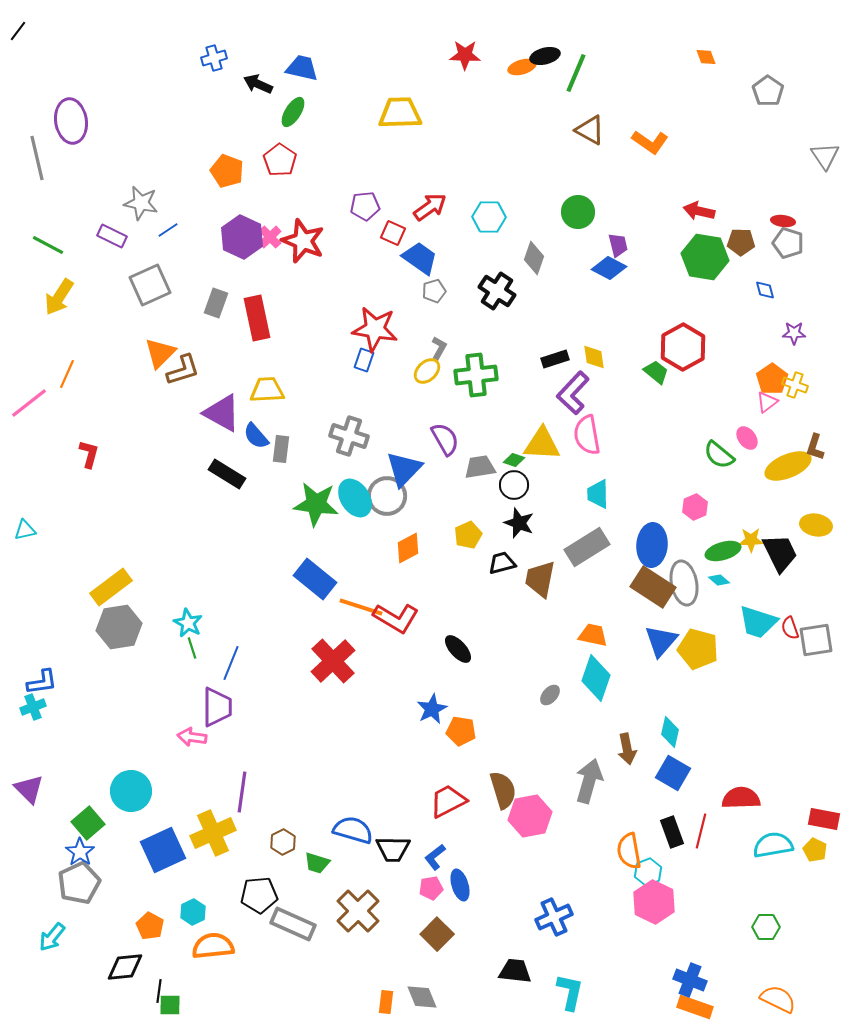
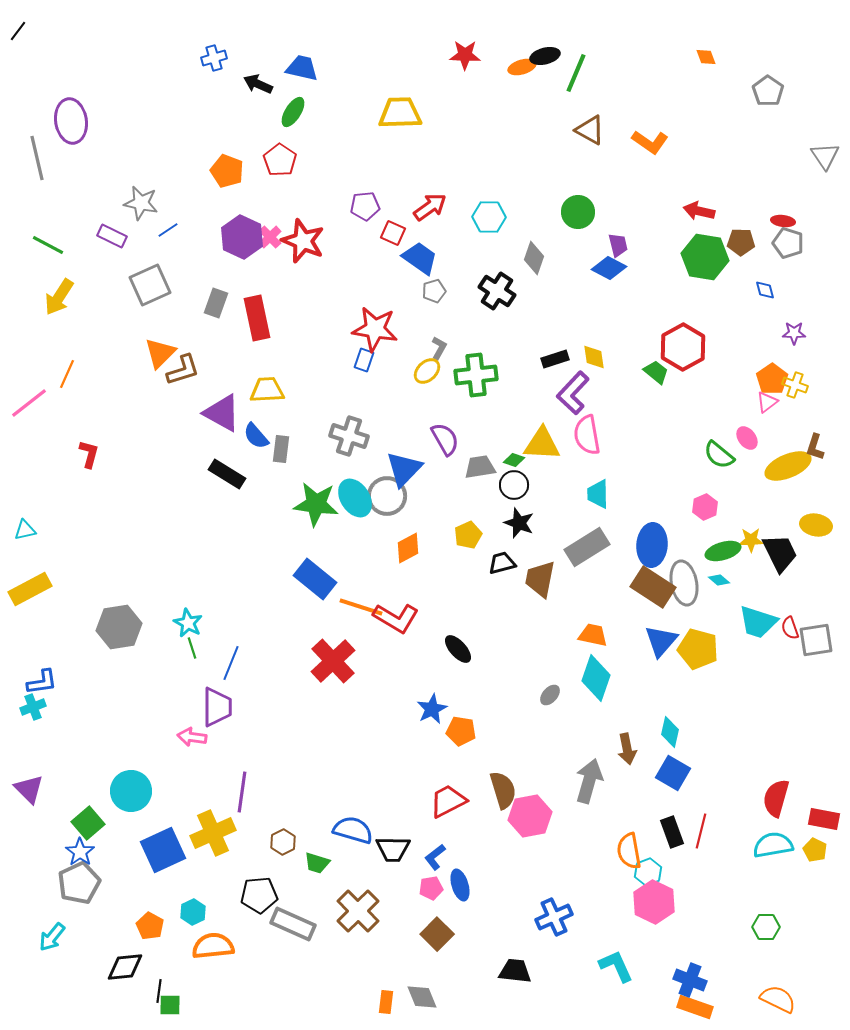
pink hexagon at (695, 507): moved 10 px right
yellow rectangle at (111, 587): moved 81 px left, 2 px down; rotated 9 degrees clockwise
red semicircle at (741, 798): moved 35 px right; rotated 72 degrees counterclockwise
cyan L-shape at (570, 992): moved 46 px right, 26 px up; rotated 36 degrees counterclockwise
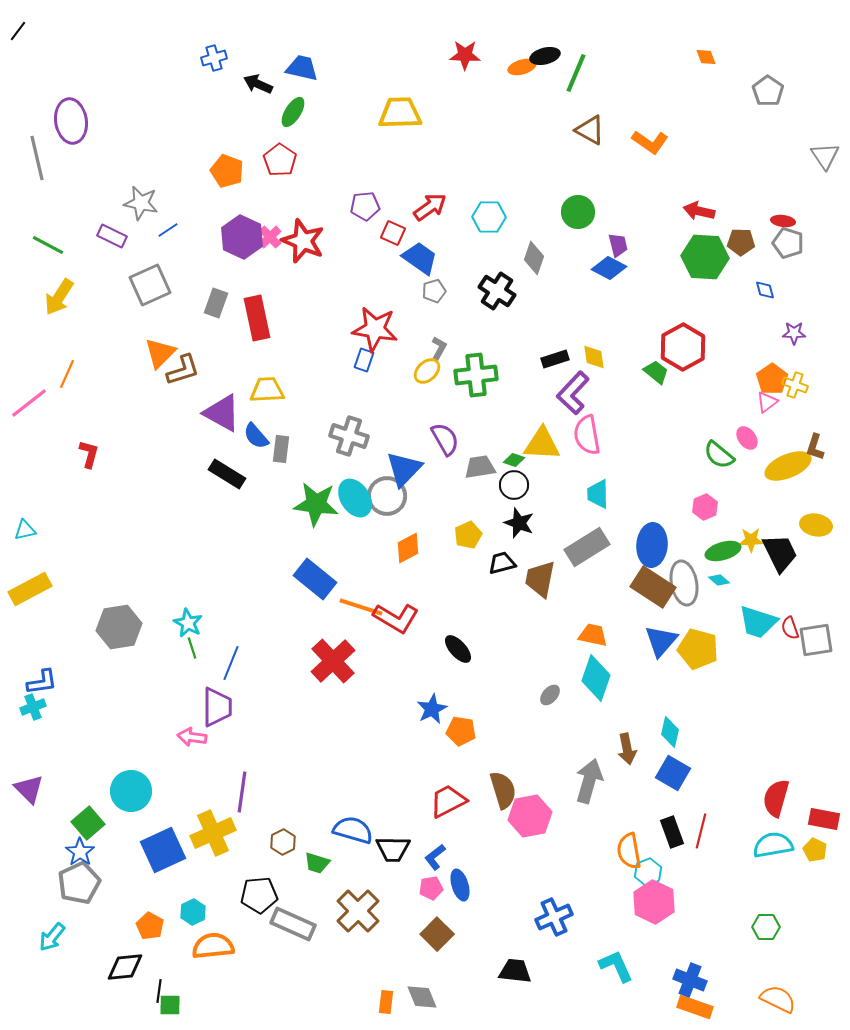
green hexagon at (705, 257): rotated 6 degrees counterclockwise
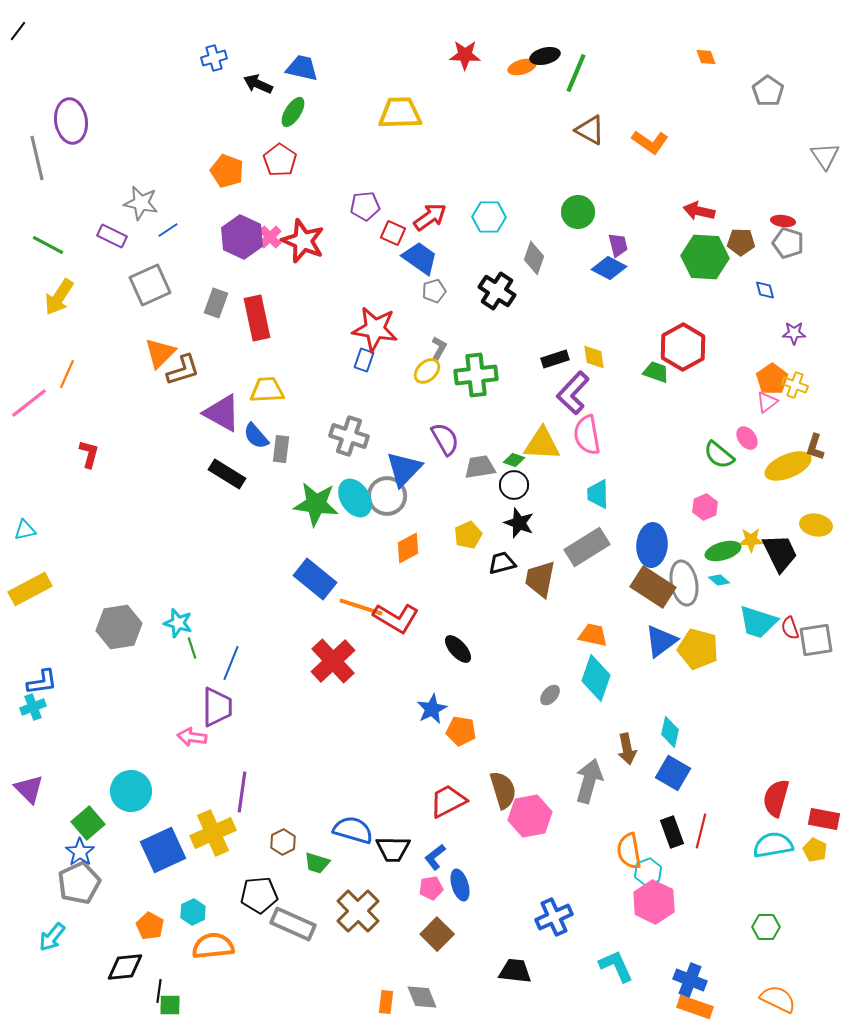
red arrow at (430, 207): moved 10 px down
green trapezoid at (656, 372): rotated 20 degrees counterclockwise
cyan star at (188, 623): moved 10 px left; rotated 12 degrees counterclockwise
blue triangle at (661, 641): rotated 12 degrees clockwise
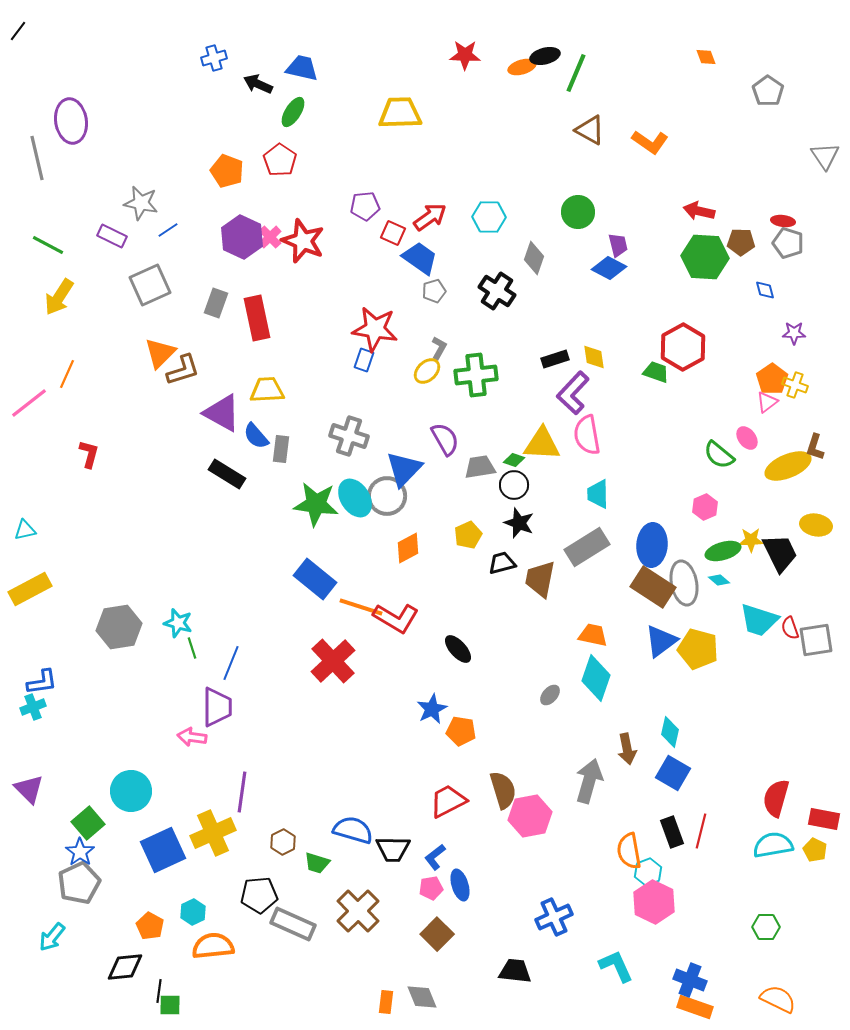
cyan trapezoid at (758, 622): moved 1 px right, 2 px up
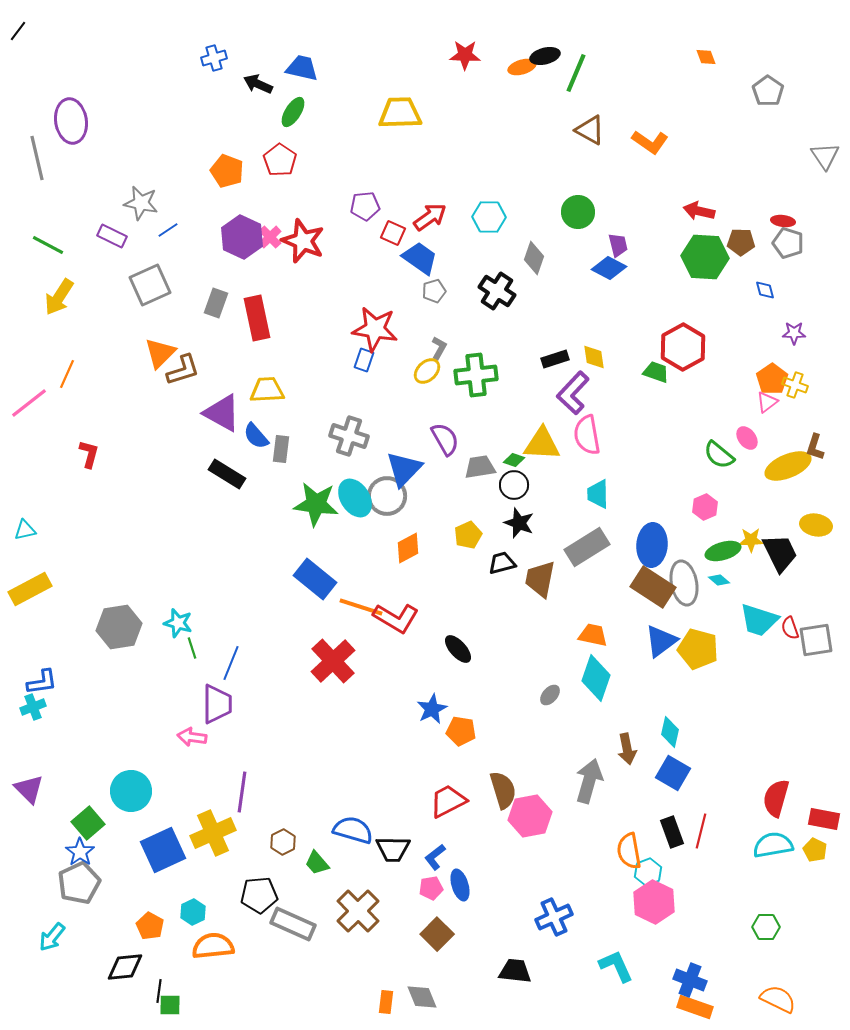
purple trapezoid at (217, 707): moved 3 px up
green trapezoid at (317, 863): rotated 32 degrees clockwise
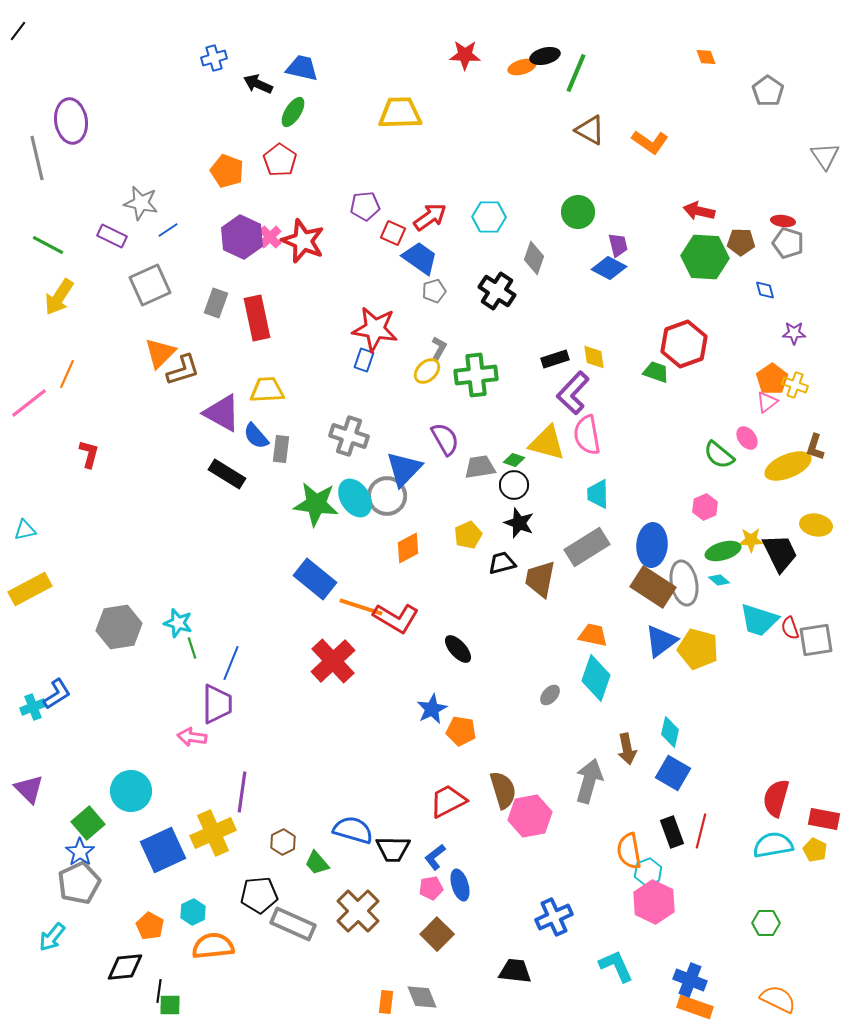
red hexagon at (683, 347): moved 1 px right, 3 px up; rotated 9 degrees clockwise
yellow triangle at (542, 444): moved 5 px right, 1 px up; rotated 12 degrees clockwise
blue L-shape at (42, 682): moved 15 px right, 12 px down; rotated 24 degrees counterclockwise
green hexagon at (766, 927): moved 4 px up
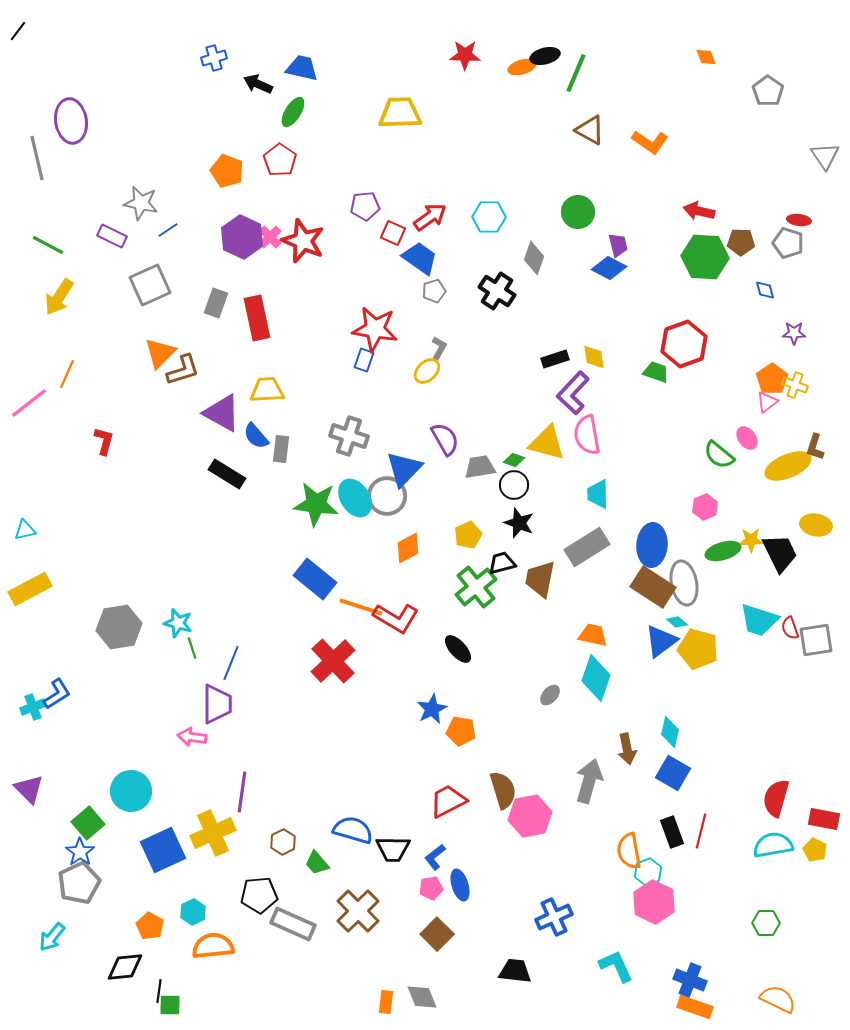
red ellipse at (783, 221): moved 16 px right, 1 px up
green cross at (476, 375): moved 212 px down; rotated 33 degrees counterclockwise
red L-shape at (89, 454): moved 15 px right, 13 px up
cyan diamond at (719, 580): moved 42 px left, 42 px down
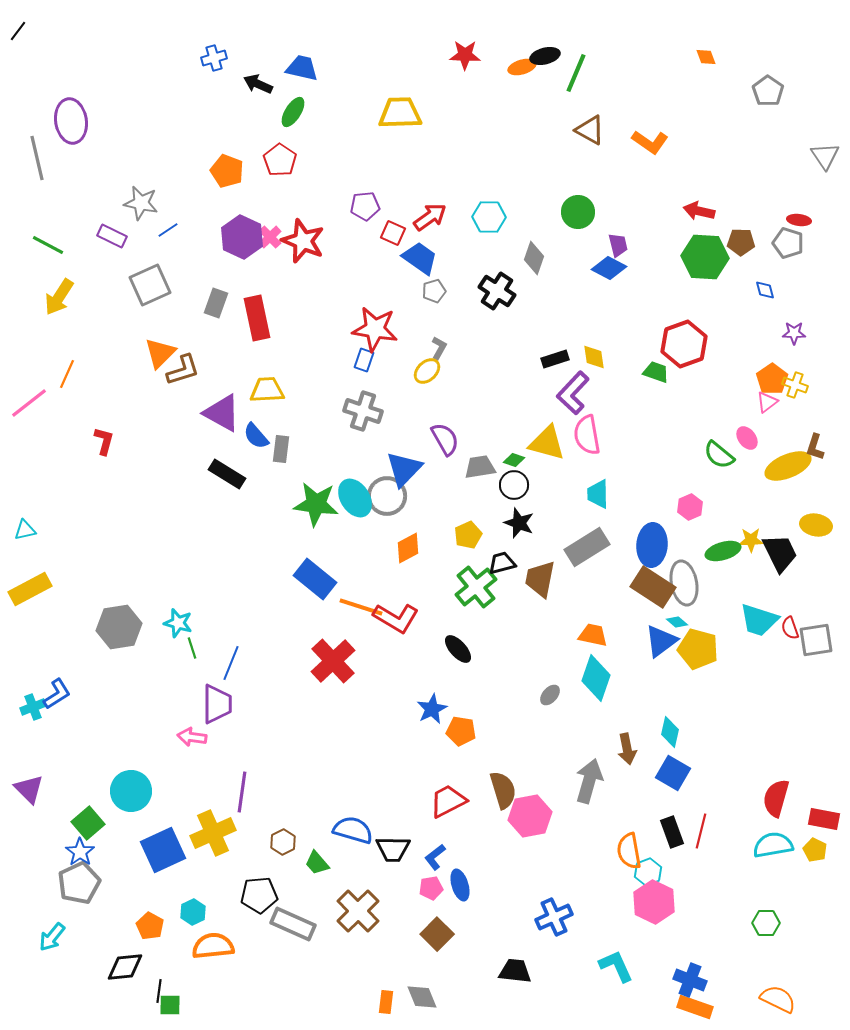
gray cross at (349, 436): moved 14 px right, 25 px up
pink hexagon at (705, 507): moved 15 px left
